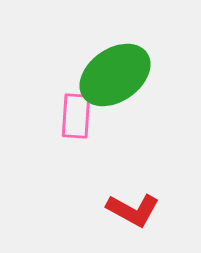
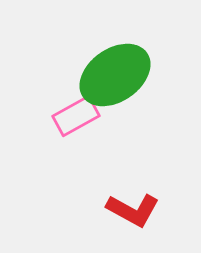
pink rectangle: rotated 57 degrees clockwise
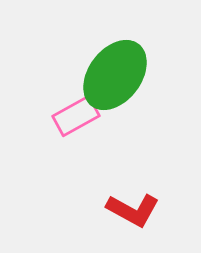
green ellipse: rotated 18 degrees counterclockwise
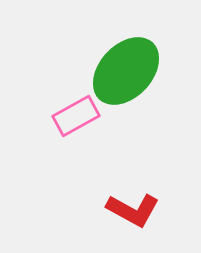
green ellipse: moved 11 px right, 4 px up; rotated 6 degrees clockwise
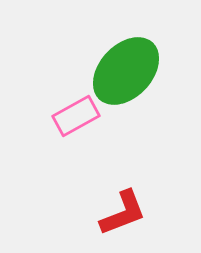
red L-shape: moved 10 px left, 3 px down; rotated 50 degrees counterclockwise
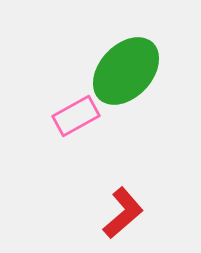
red L-shape: rotated 20 degrees counterclockwise
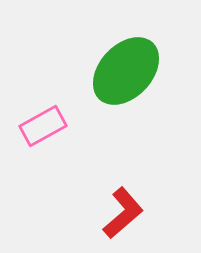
pink rectangle: moved 33 px left, 10 px down
